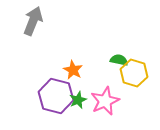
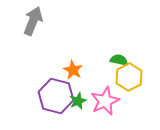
yellow hexagon: moved 5 px left, 4 px down; rotated 16 degrees clockwise
green star: moved 1 px down
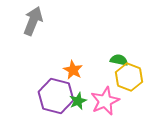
yellow hexagon: rotated 12 degrees counterclockwise
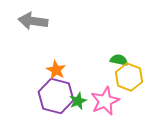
gray arrow: rotated 104 degrees counterclockwise
orange star: moved 17 px left
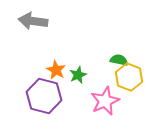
purple hexagon: moved 12 px left
green star: moved 26 px up
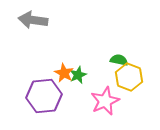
gray arrow: moved 1 px up
orange star: moved 8 px right, 3 px down
purple hexagon: rotated 20 degrees counterclockwise
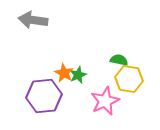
yellow hexagon: moved 2 px down; rotated 12 degrees counterclockwise
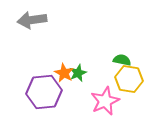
gray arrow: moved 1 px left; rotated 16 degrees counterclockwise
green semicircle: moved 3 px right
green star: moved 2 px up
purple hexagon: moved 4 px up
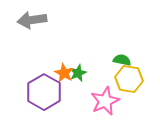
purple hexagon: rotated 24 degrees counterclockwise
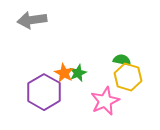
yellow hexagon: moved 1 px left, 2 px up; rotated 8 degrees clockwise
